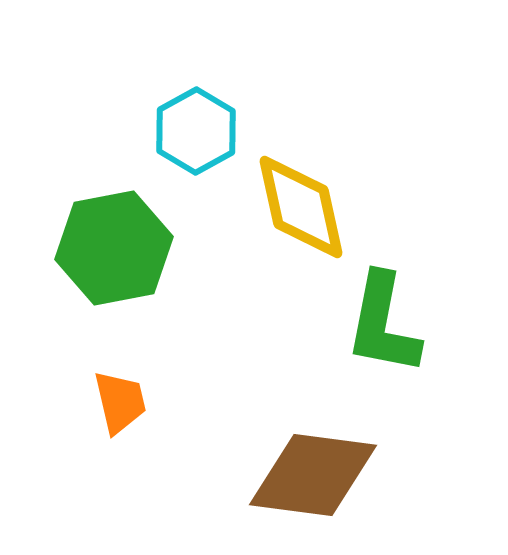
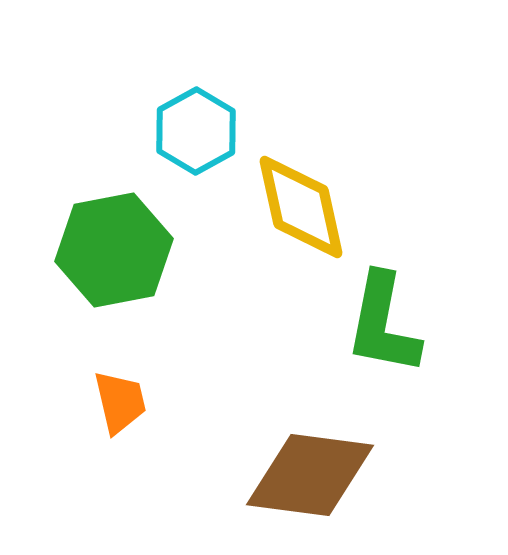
green hexagon: moved 2 px down
brown diamond: moved 3 px left
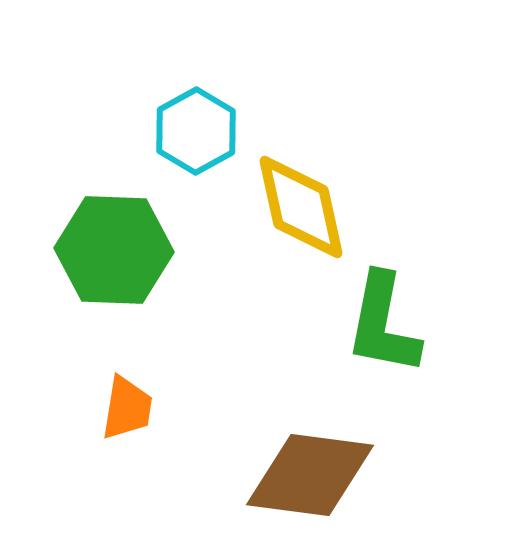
green hexagon: rotated 13 degrees clockwise
orange trapezoid: moved 7 px right, 6 px down; rotated 22 degrees clockwise
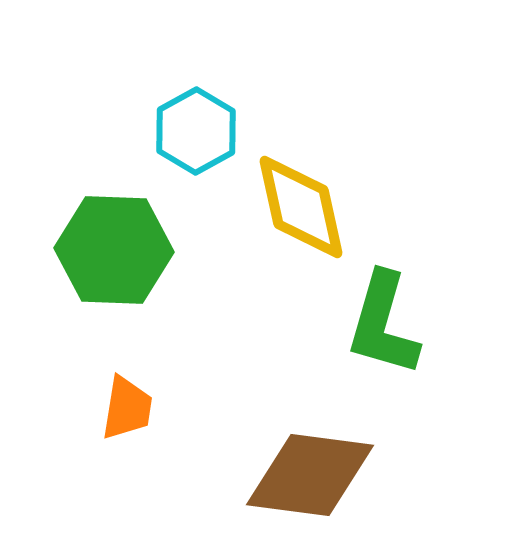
green L-shape: rotated 5 degrees clockwise
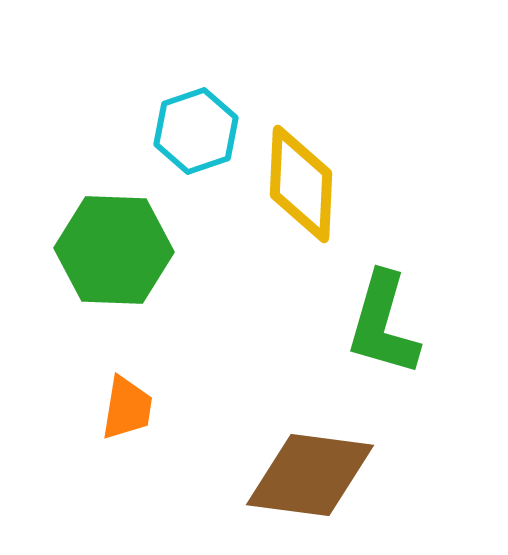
cyan hexagon: rotated 10 degrees clockwise
yellow diamond: moved 23 px up; rotated 15 degrees clockwise
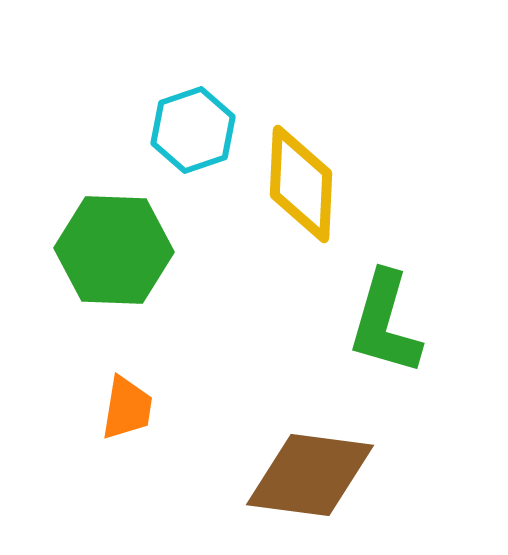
cyan hexagon: moved 3 px left, 1 px up
green L-shape: moved 2 px right, 1 px up
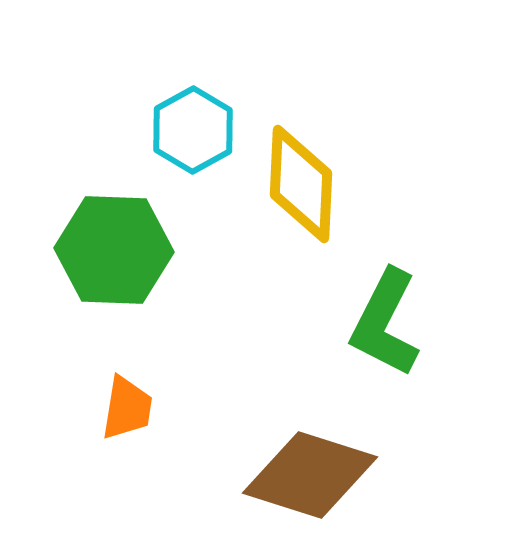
cyan hexagon: rotated 10 degrees counterclockwise
green L-shape: rotated 11 degrees clockwise
brown diamond: rotated 10 degrees clockwise
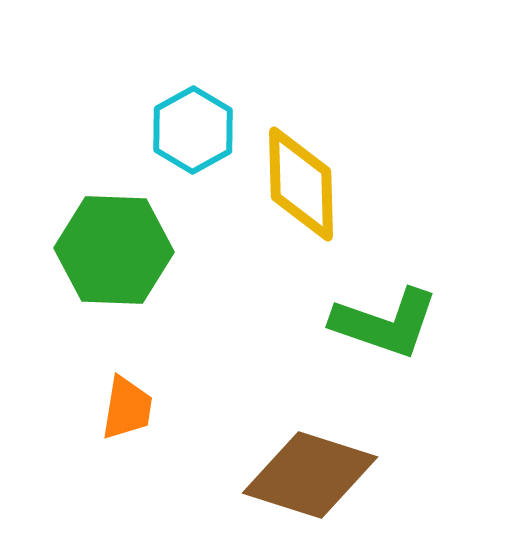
yellow diamond: rotated 4 degrees counterclockwise
green L-shape: rotated 98 degrees counterclockwise
